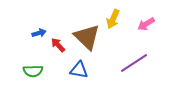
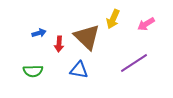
red arrow: moved 1 px right, 1 px up; rotated 133 degrees counterclockwise
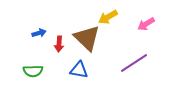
yellow arrow: moved 5 px left, 2 px up; rotated 36 degrees clockwise
brown triangle: moved 1 px down
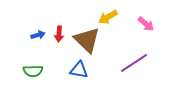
pink arrow: rotated 108 degrees counterclockwise
blue arrow: moved 1 px left, 2 px down
brown triangle: moved 2 px down
red arrow: moved 10 px up
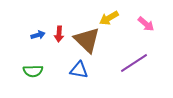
yellow arrow: moved 1 px right, 1 px down
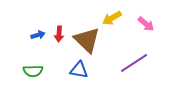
yellow arrow: moved 3 px right
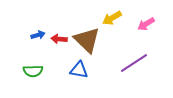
pink arrow: rotated 108 degrees clockwise
red arrow: moved 5 px down; rotated 91 degrees clockwise
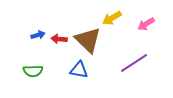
brown triangle: moved 1 px right
